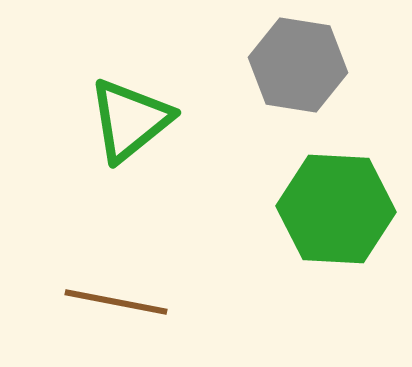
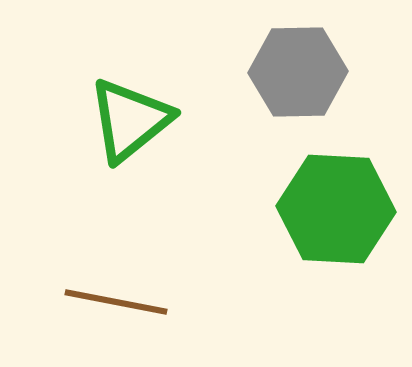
gray hexagon: moved 7 px down; rotated 10 degrees counterclockwise
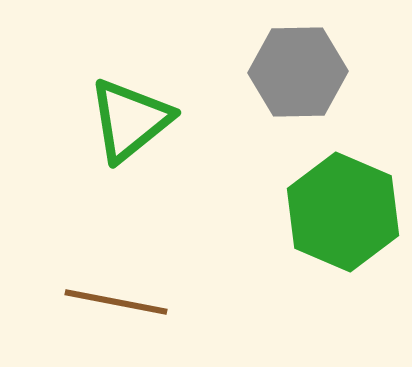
green hexagon: moved 7 px right, 3 px down; rotated 20 degrees clockwise
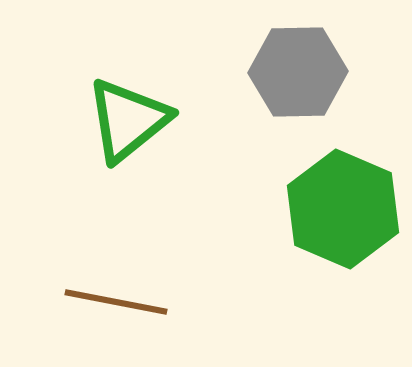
green triangle: moved 2 px left
green hexagon: moved 3 px up
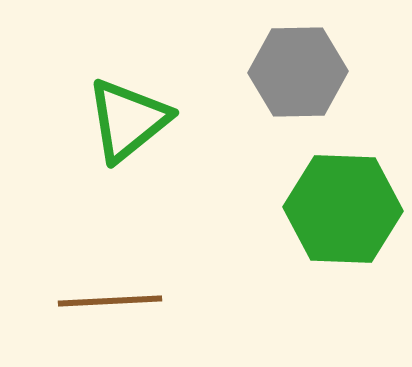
green hexagon: rotated 21 degrees counterclockwise
brown line: moved 6 px left, 1 px up; rotated 14 degrees counterclockwise
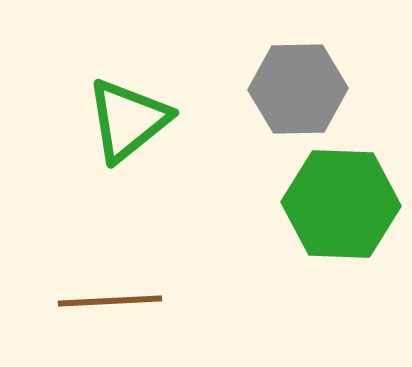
gray hexagon: moved 17 px down
green hexagon: moved 2 px left, 5 px up
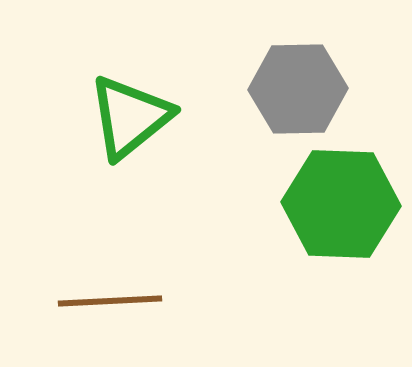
green triangle: moved 2 px right, 3 px up
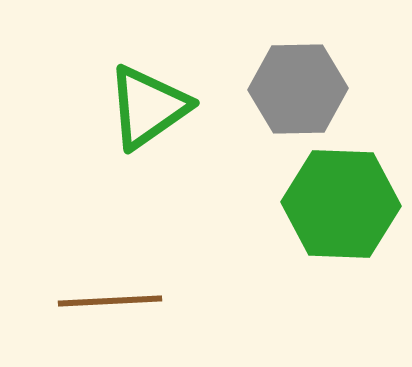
green triangle: moved 18 px right, 10 px up; rotated 4 degrees clockwise
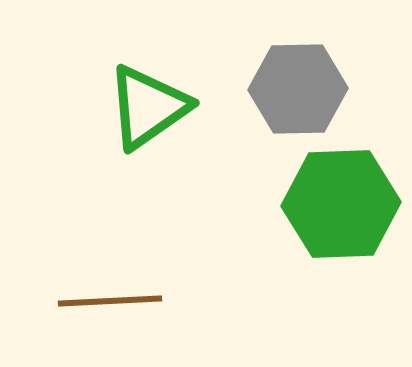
green hexagon: rotated 4 degrees counterclockwise
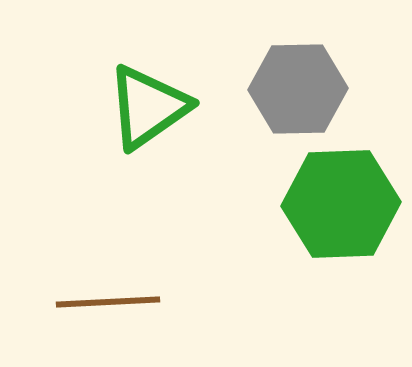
brown line: moved 2 px left, 1 px down
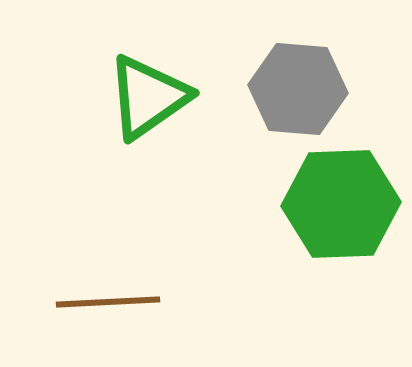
gray hexagon: rotated 6 degrees clockwise
green triangle: moved 10 px up
